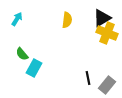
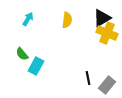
cyan arrow: moved 11 px right
cyan rectangle: moved 2 px right, 2 px up
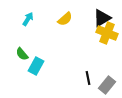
yellow semicircle: moved 2 px left, 1 px up; rotated 42 degrees clockwise
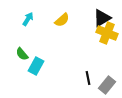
yellow semicircle: moved 3 px left, 1 px down
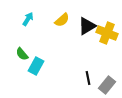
black triangle: moved 15 px left, 8 px down
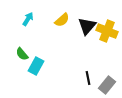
black triangle: rotated 18 degrees counterclockwise
yellow cross: moved 2 px up
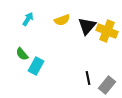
yellow semicircle: rotated 21 degrees clockwise
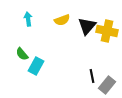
cyan arrow: rotated 40 degrees counterclockwise
yellow cross: rotated 10 degrees counterclockwise
black line: moved 4 px right, 2 px up
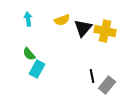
black triangle: moved 4 px left, 2 px down
yellow cross: moved 2 px left
green semicircle: moved 7 px right
cyan rectangle: moved 1 px right, 3 px down
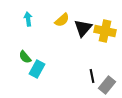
yellow semicircle: rotated 21 degrees counterclockwise
green semicircle: moved 4 px left, 3 px down
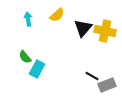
yellow semicircle: moved 5 px left, 5 px up
black line: rotated 48 degrees counterclockwise
gray rectangle: rotated 30 degrees clockwise
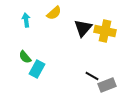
yellow semicircle: moved 3 px left, 2 px up
cyan arrow: moved 2 px left, 1 px down
